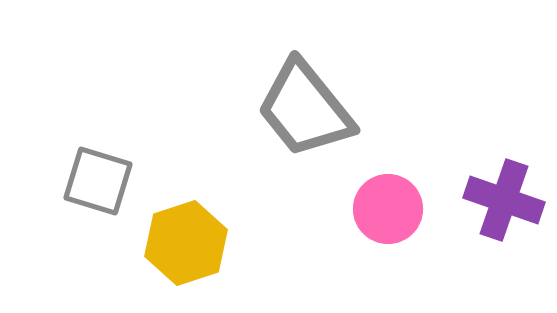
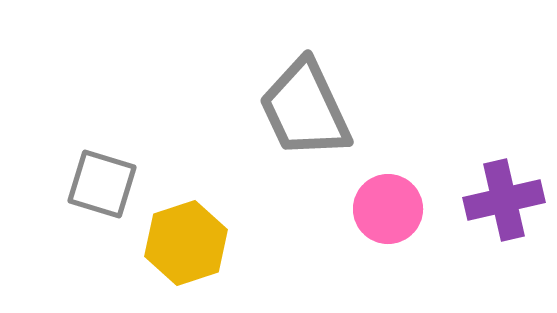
gray trapezoid: rotated 14 degrees clockwise
gray square: moved 4 px right, 3 px down
purple cross: rotated 32 degrees counterclockwise
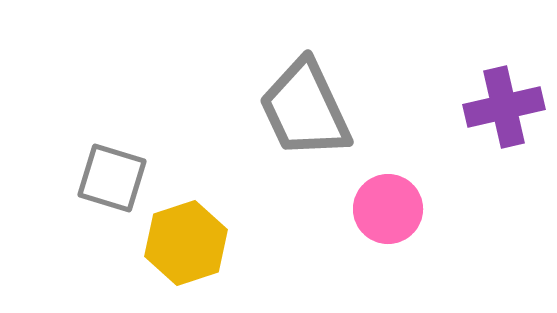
gray square: moved 10 px right, 6 px up
purple cross: moved 93 px up
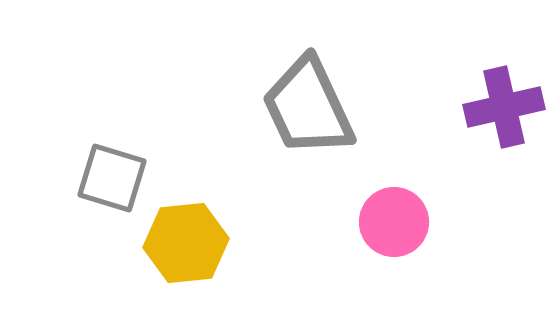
gray trapezoid: moved 3 px right, 2 px up
pink circle: moved 6 px right, 13 px down
yellow hexagon: rotated 12 degrees clockwise
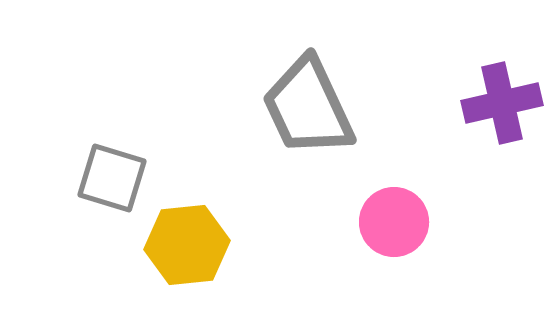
purple cross: moved 2 px left, 4 px up
yellow hexagon: moved 1 px right, 2 px down
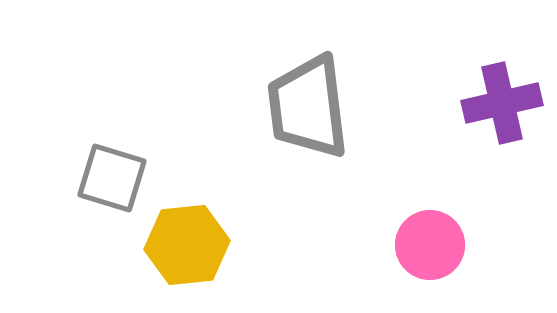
gray trapezoid: rotated 18 degrees clockwise
pink circle: moved 36 px right, 23 px down
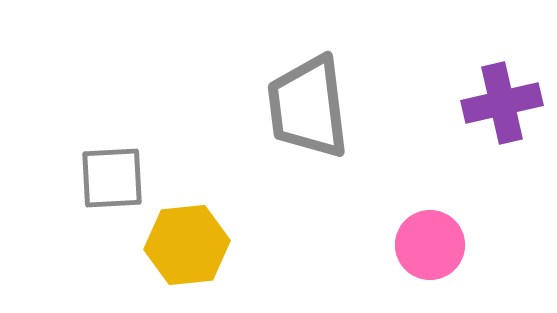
gray square: rotated 20 degrees counterclockwise
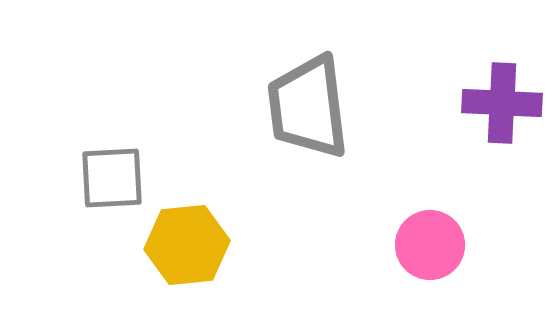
purple cross: rotated 16 degrees clockwise
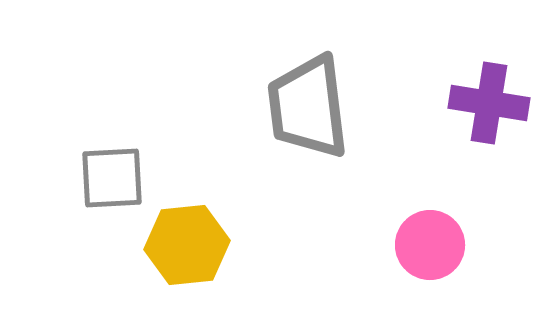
purple cross: moved 13 px left; rotated 6 degrees clockwise
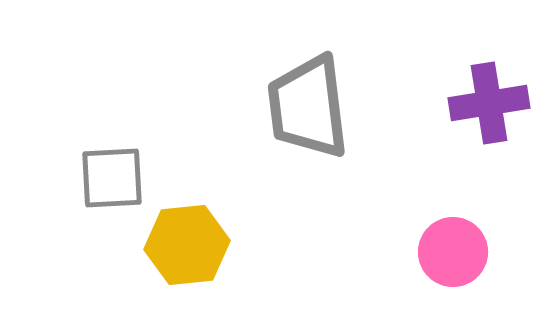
purple cross: rotated 18 degrees counterclockwise
pink circle: moved 23 px right, 7 px down
